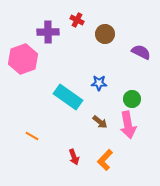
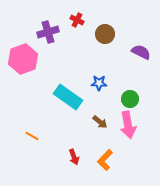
purple cross: rotated 15 degrees counterclockwise
green circle: moved 2 px left
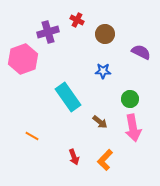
blue star: moved 4 px right, 12 px up
cyan rectangle: rotated 20 degrees clockwise
pink arrow: moved 5 px right, 3 px down
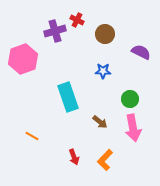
purple cross: moved 7 px right, 1 px up
cyan rectangle: rotated 16 degrees clockwise
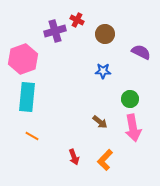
cyan rectangle: moved 41 px left; rotated 24 degrees clockwise
